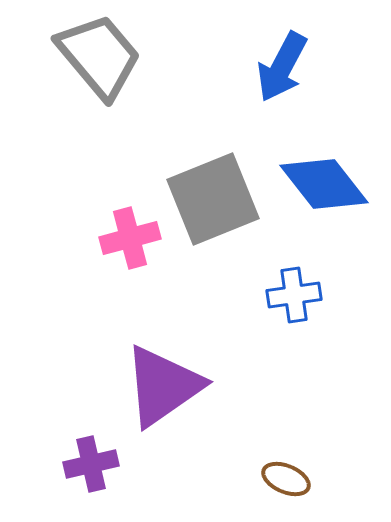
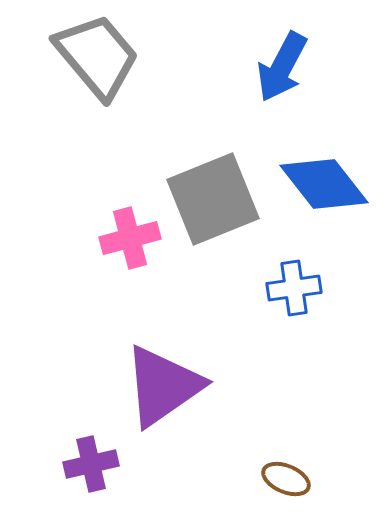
gray trapezoid: moved 2 px left
blue cross: moved 7 px up
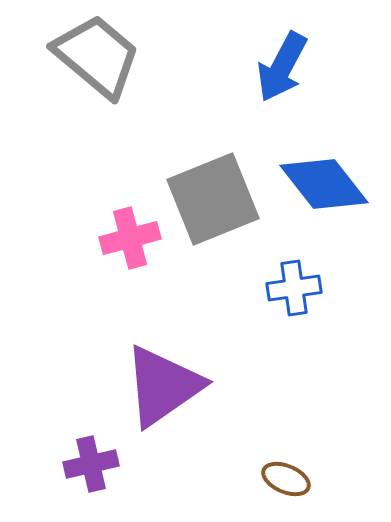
gray trapezoid: rotated 10 degrees counterclockwise
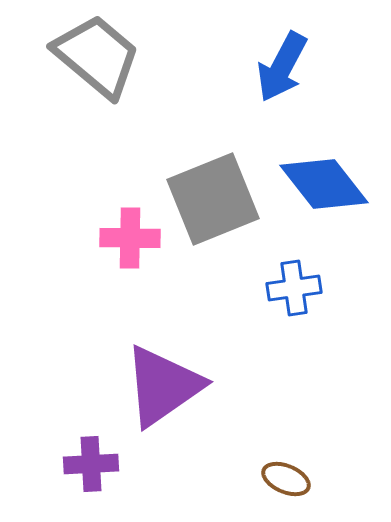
pink cross: rotated 16 degrees clockwise
purple cross: rotated 10 degrees clockwise
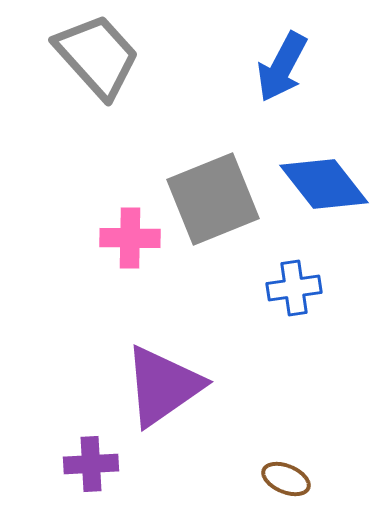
gray trapezoid: rotated 8 degrees clockwise
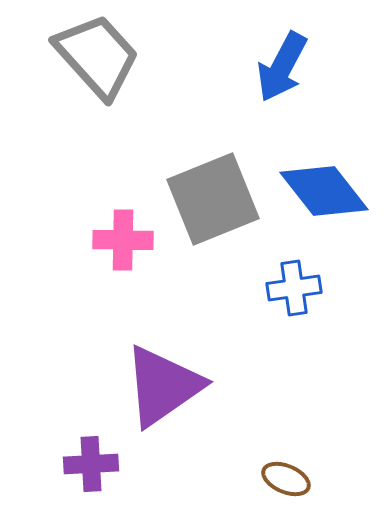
blue diamond: moved 7 px down
pink cross: moved 7 px left, 2 px down
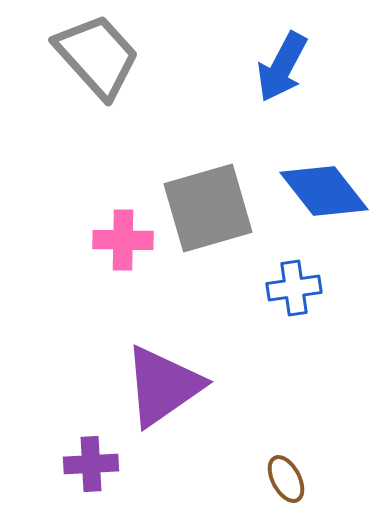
gray square: moved 5 px left, 9 px down; rotated 6 degrees clockwise
brown ellipse: rotated 39 degrees clockwise
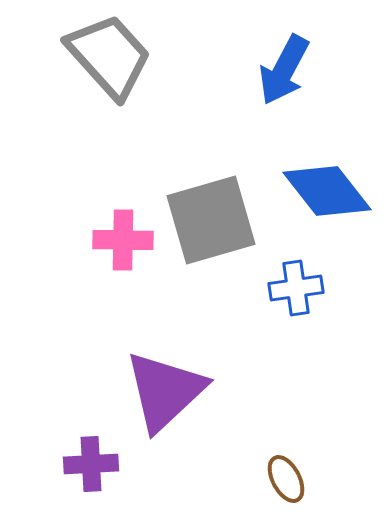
gray trapezoid: moved 12 px right
blue arrow: moved 2 px right, 3 px down
blue diamond: moved 3 px right
gray square: moved 3 px right, 12 px down
blue cross: moved 2 px right
purple triangle: moved 2 px right, 5 px down; rotated 8 degrees counterclockwise
